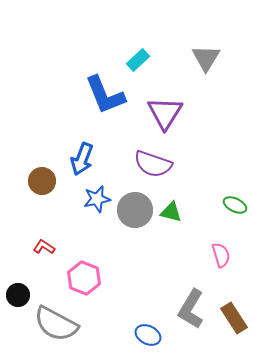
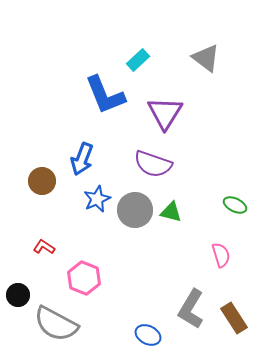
gray triangle: rotated 24 degrees counterclockwise
blue star: rotated 12 degrees counterclockwise
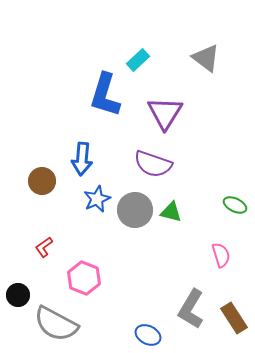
blue L-shape: rotated 39 degrees clockwise
blue arrow: rotated 16 degrees counterclockwise
red L-shape: rotated 70 degrees counterclockwise
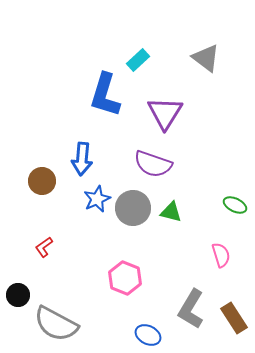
gray circle: moved 2 px left, 2 px up
pink hexagon: moved 41 px right
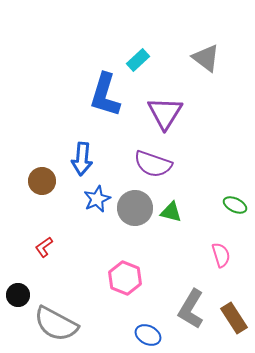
gray circle: moved 2 px right
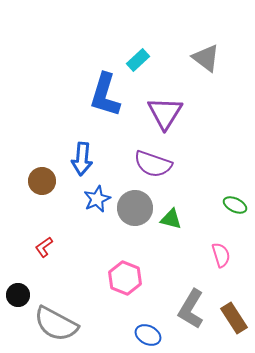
green triangle: moved 7 px down
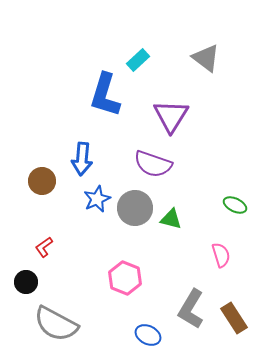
purple triangle: moved 6 px right, 3 px down
black circle: moved 8 px right, 13 px up
